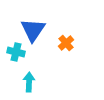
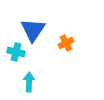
orange cross: rotated 14 degrees clockwise
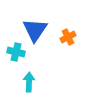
blue triangle: moved 2 px right
orange cross: moved 2 px right, 6 px up
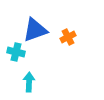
blue triangle: rotated 36 degrees clockwise
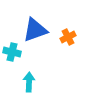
cyan cross: moved 4 px left
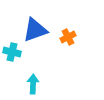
cyan arrow: moved 4 px right, 2 px down
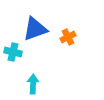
blue triangle: moved 1 px up
cyan cross: moved 1 px right
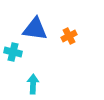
blue triangle: rotated 28 degrees clockwise
orange cross: moved 1 px right, 1 px up
